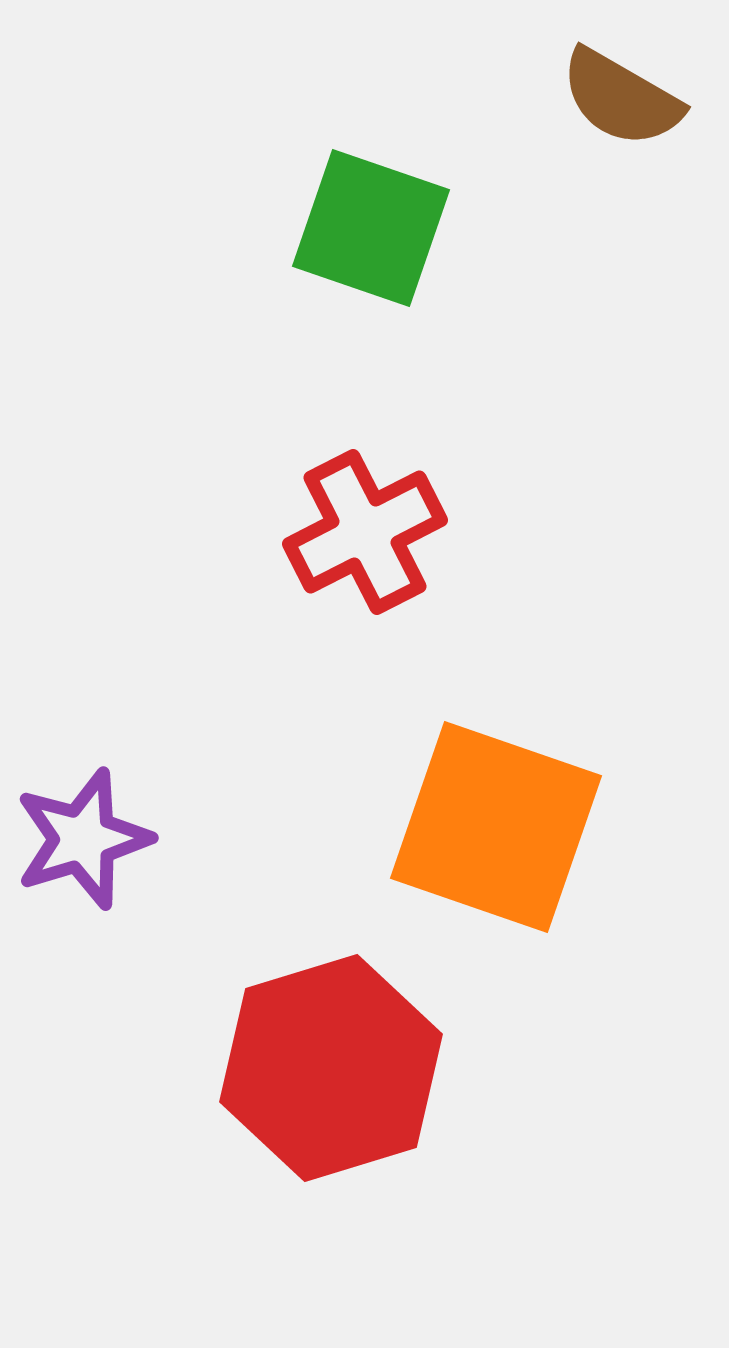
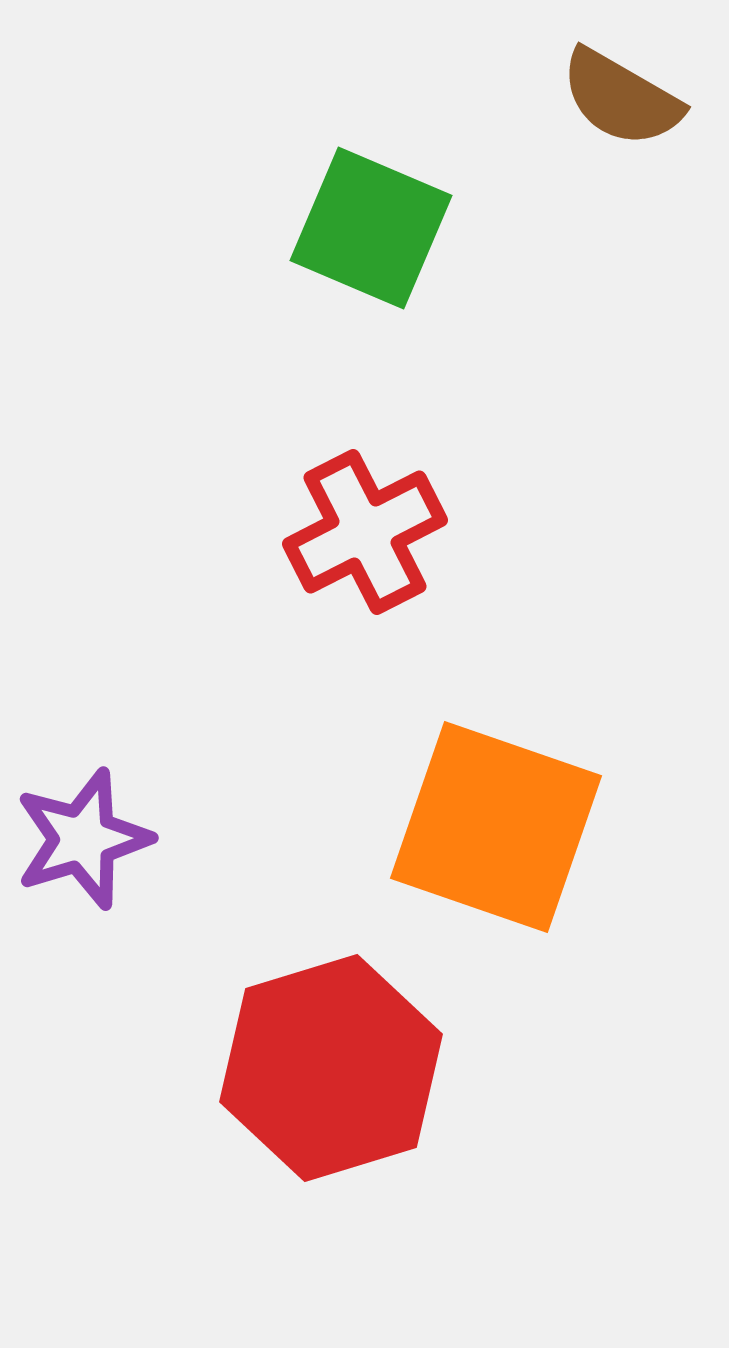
green square: rotated 4 degrees clockwise
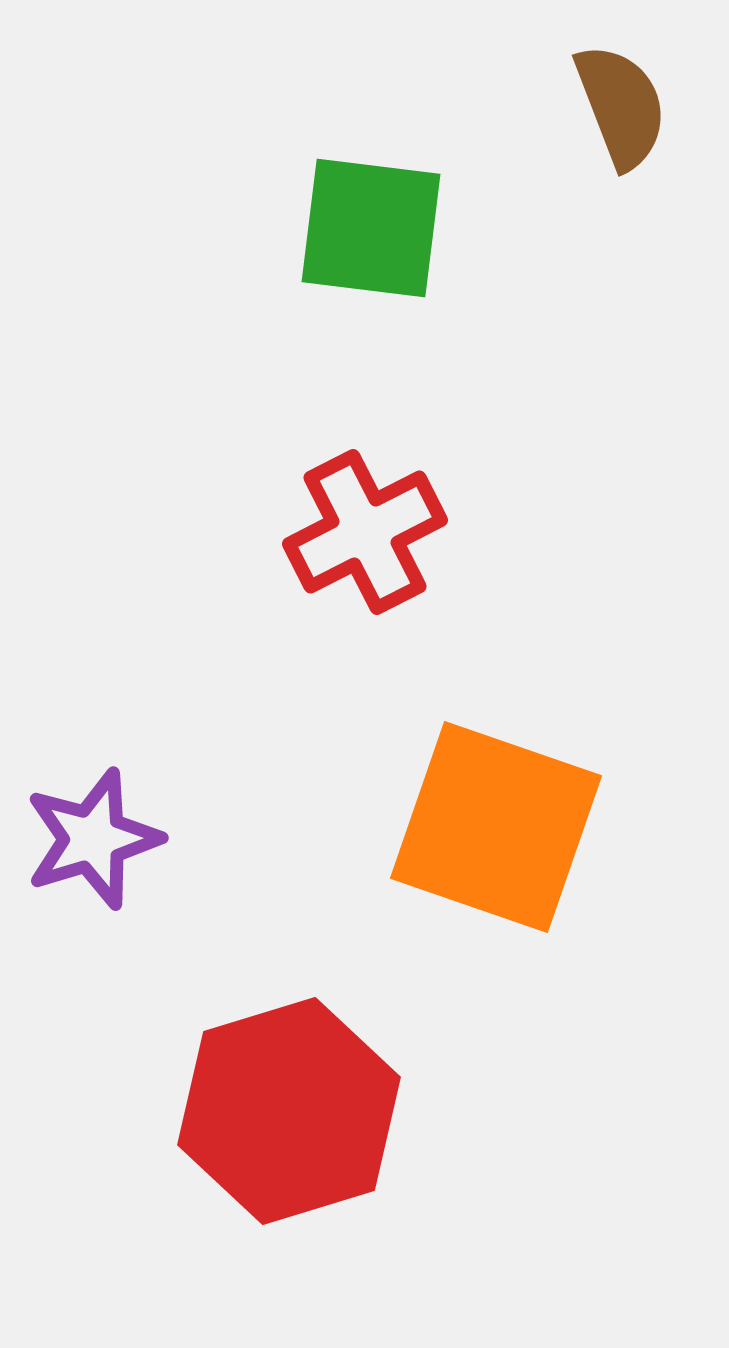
brown semicircle: moved 8 px down; rotated 141 degrees counterclockwise
green square: rotated 16 degrees counterclockwise
purple star: moved 10 px right
red hexagon: moved 42 px left, 43 px down
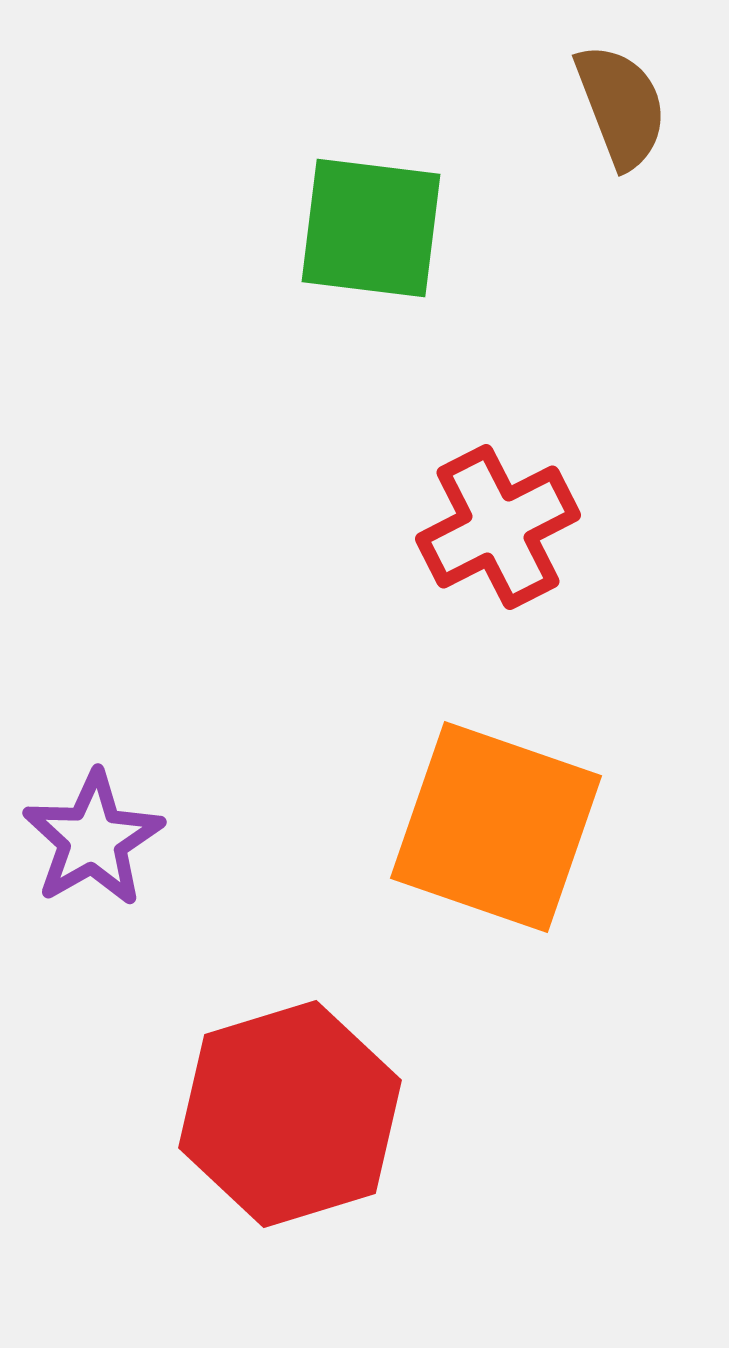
red cross: moved 133 px right, 5 px up
purple star: rotated 13 degrees counterclockwise
red hexagon: moved 1 px right, 3 px down
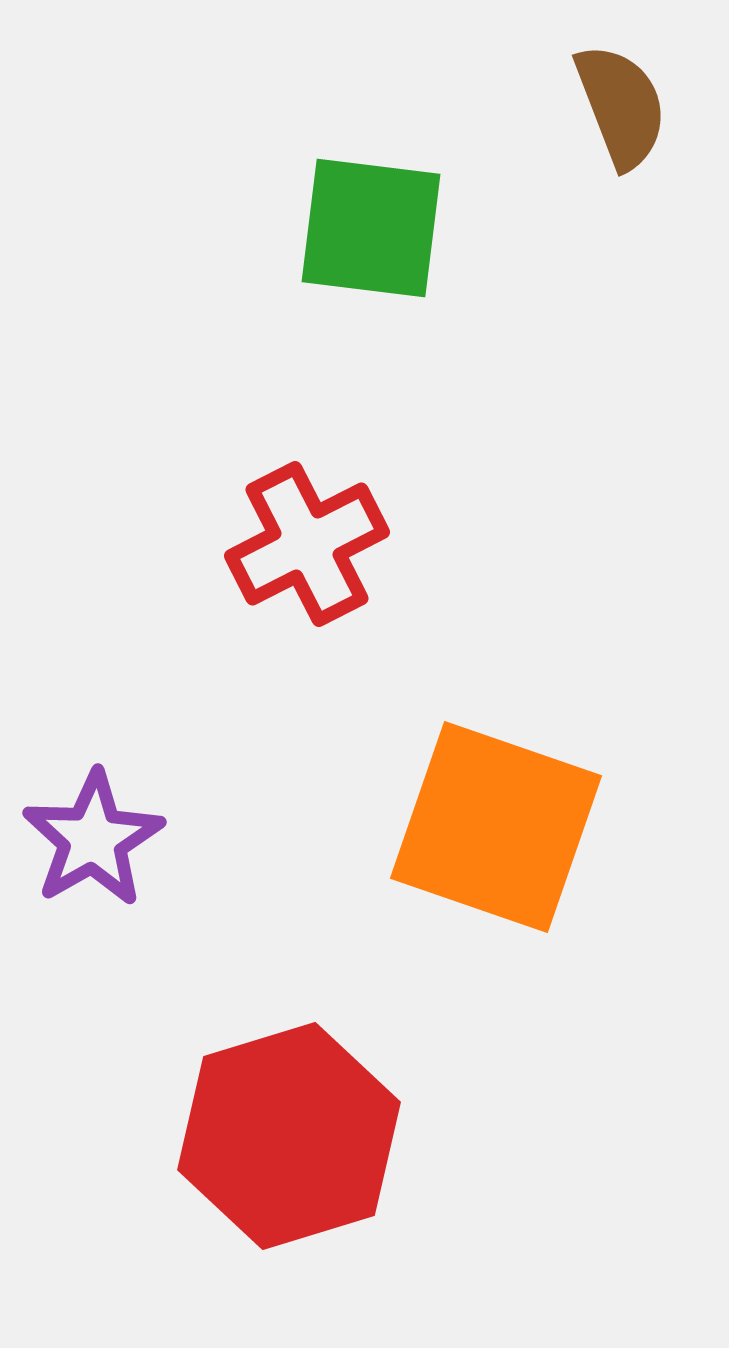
red cross: moved 191 px left, 17 px down
red hexagon: moved 1 px left, 22 px down
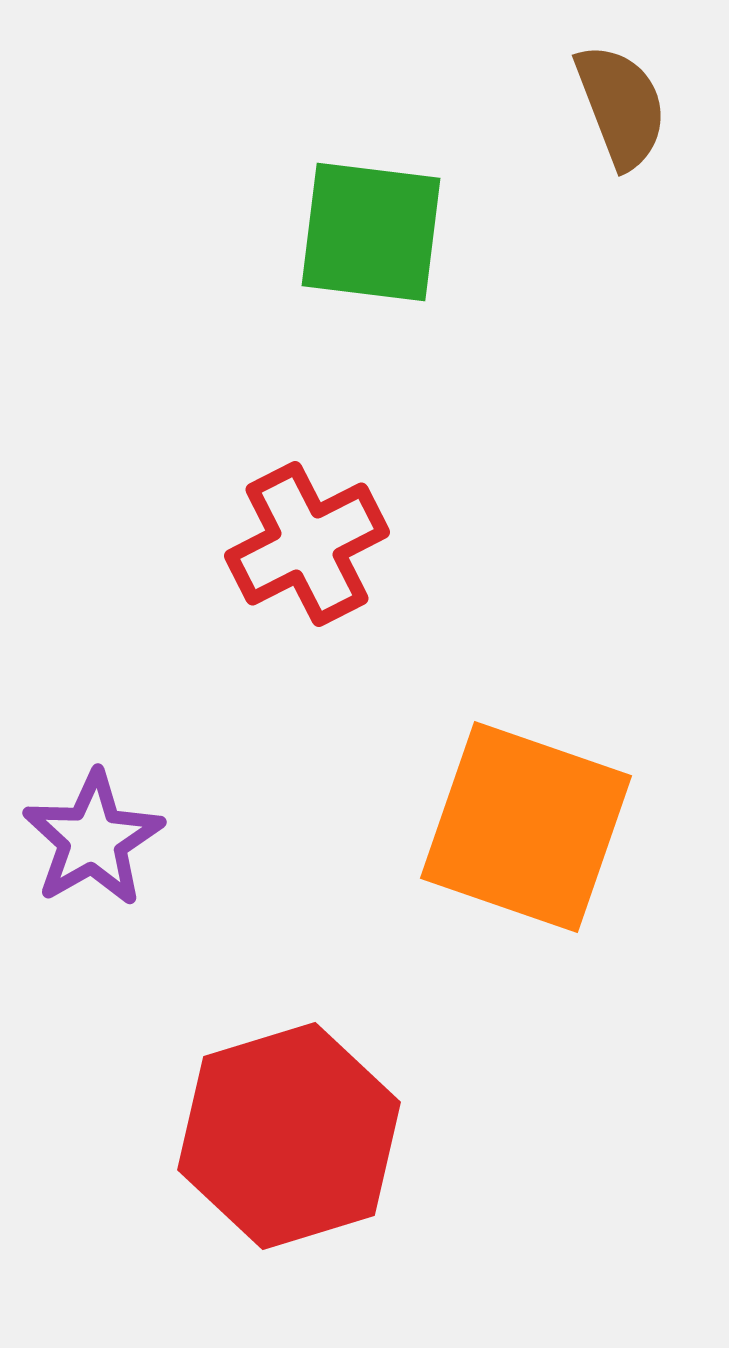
green square: moved 4 px down
orange square: moved 30 px right
